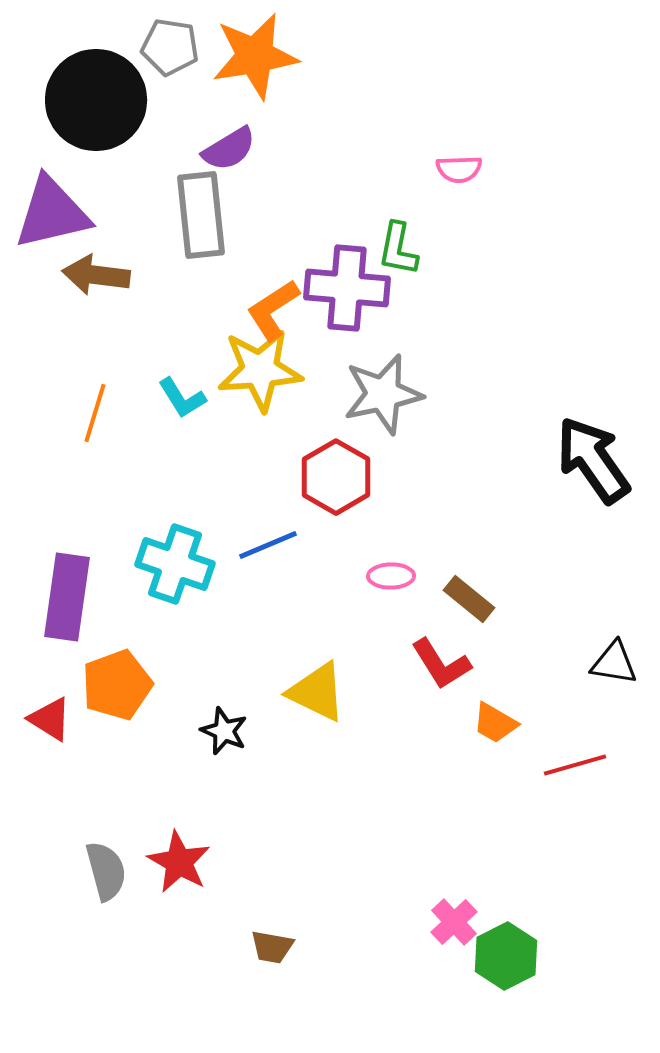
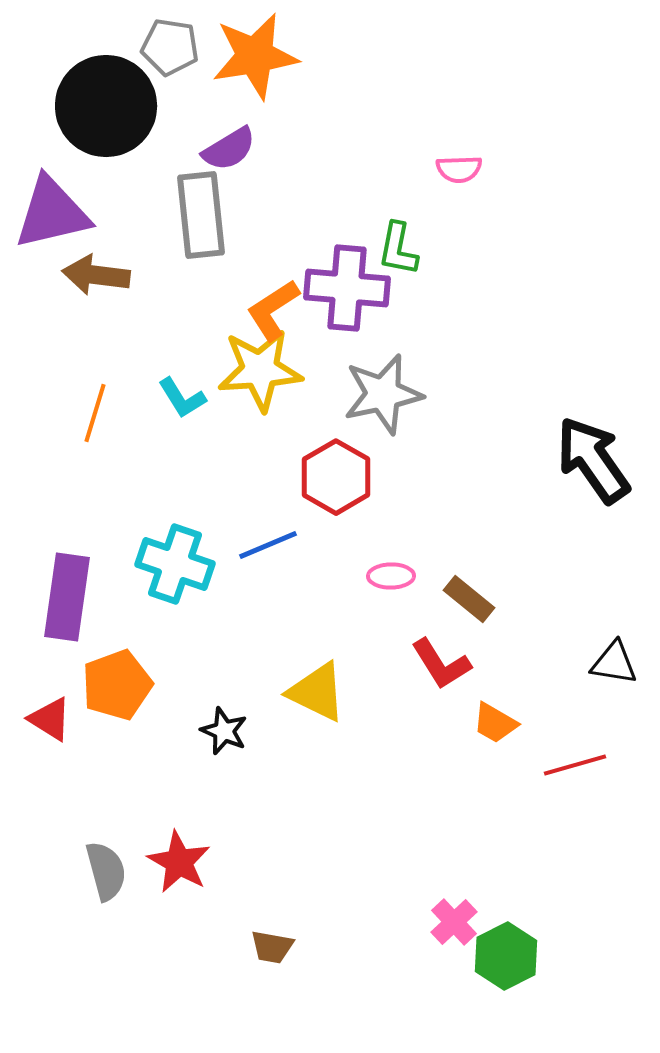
black circle: moved 10 px right, 6 px down
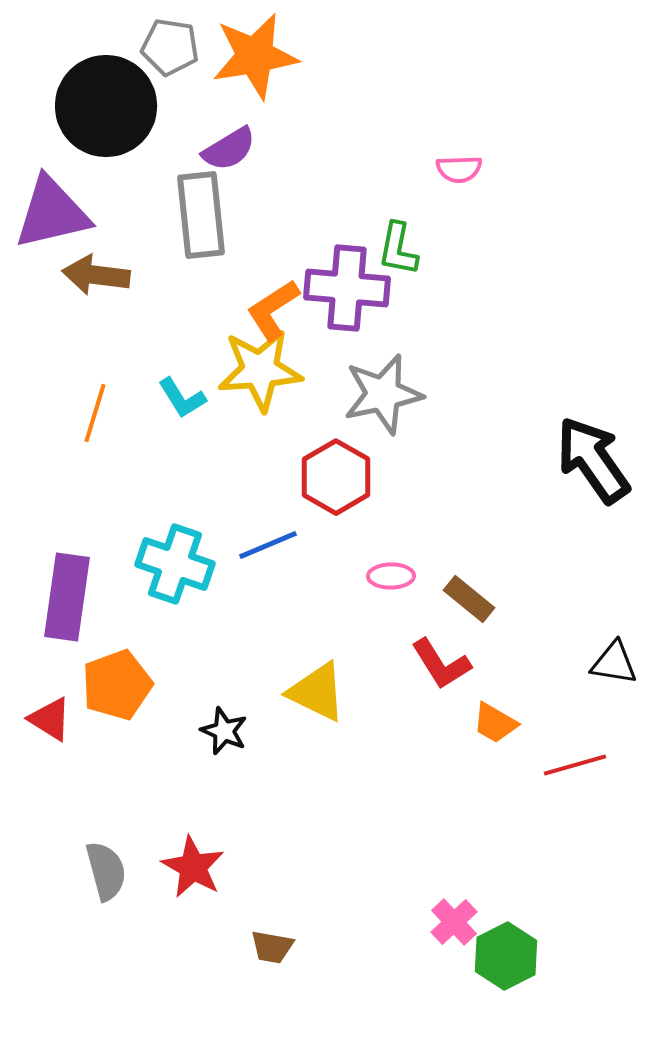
red star: moved 14 px right, 5 px down
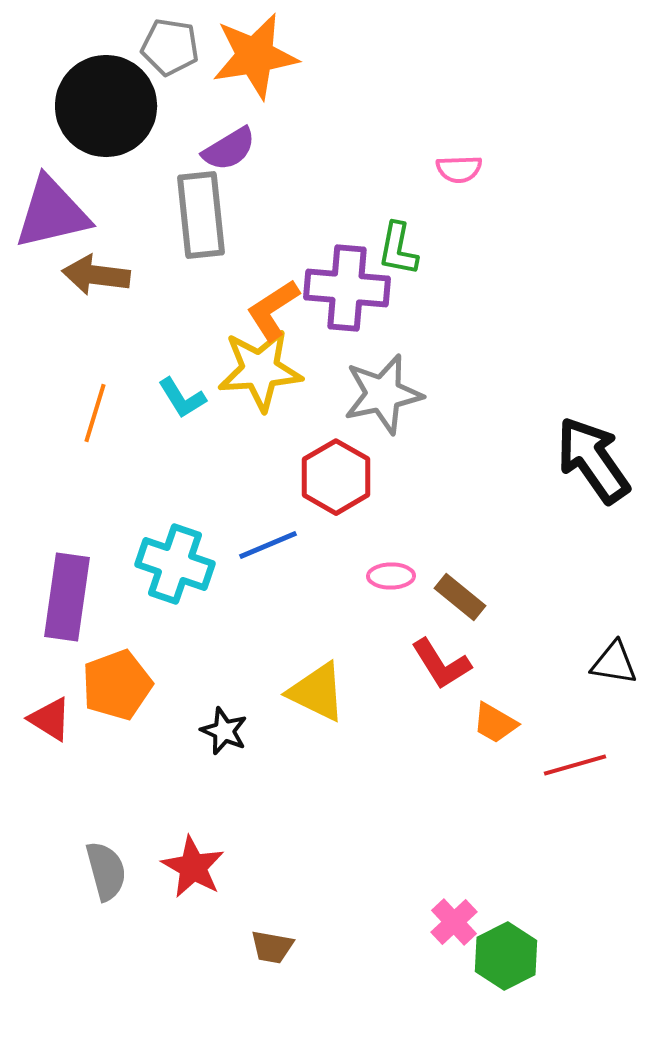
brown rectangle: moved 9 px left, 2 px up
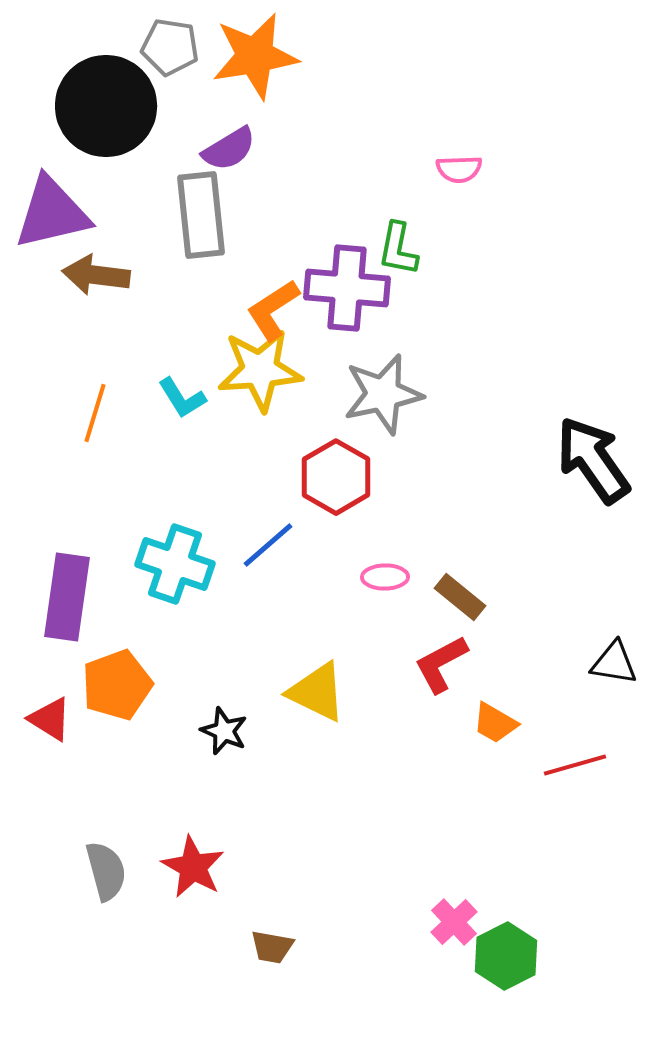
blue line: rotated 18 degrees counterclockwise
pink ellipse: moved 6 px left, 1 px down
red L-shape: rotated 94 degrees clockwise
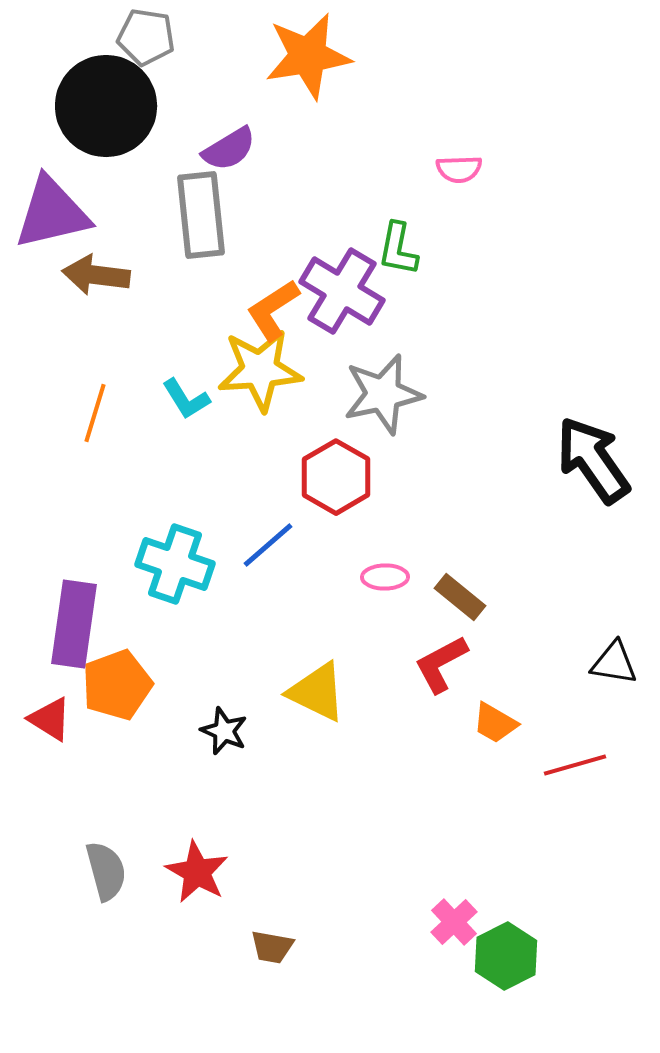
gray pentagon: moved 24 px left, 10 px up
orange star: moved 53 px right
purple cross: moved 5 px left, 3 px down; rotated 26 degrees clockwise
cyan L-shape: moved 4 px right, 1 px down
purple rectangle: moved 7 px right, 27 px down
red star: moved 4 px right, 5 px down
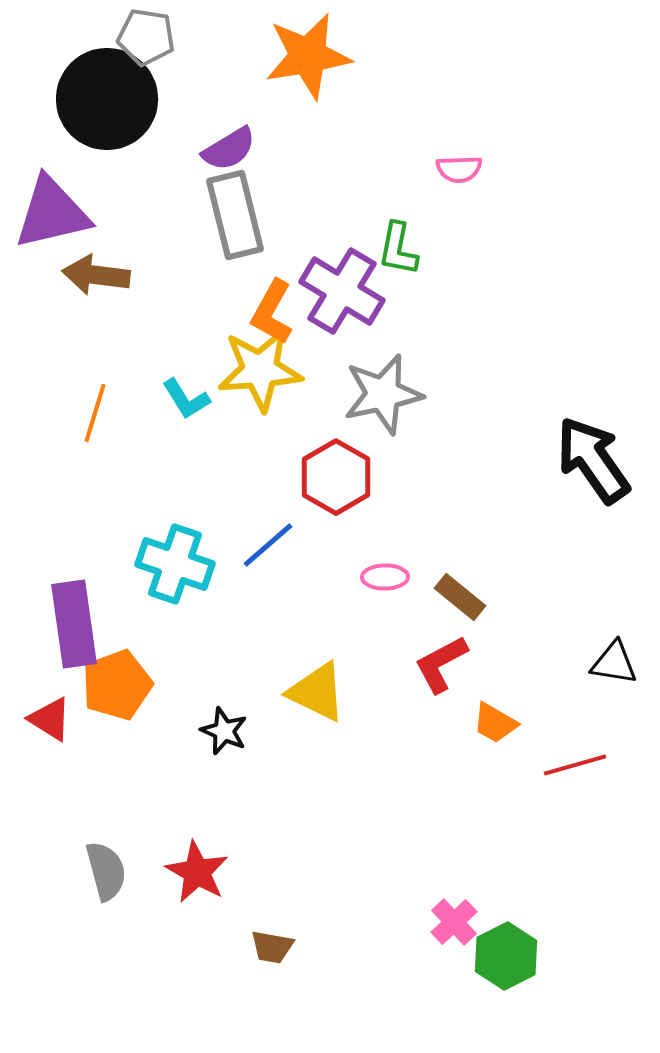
black circle: moved 1 px right, 7 px up
gray rectangle: moved 34 px right; rotated 8 degrees counterclockwise
orange L-shape: moved 1 px left, 2 px down; rotated 28 degrees counterclockwise
purple rectangle: rotated 16 degrees counterclockwise
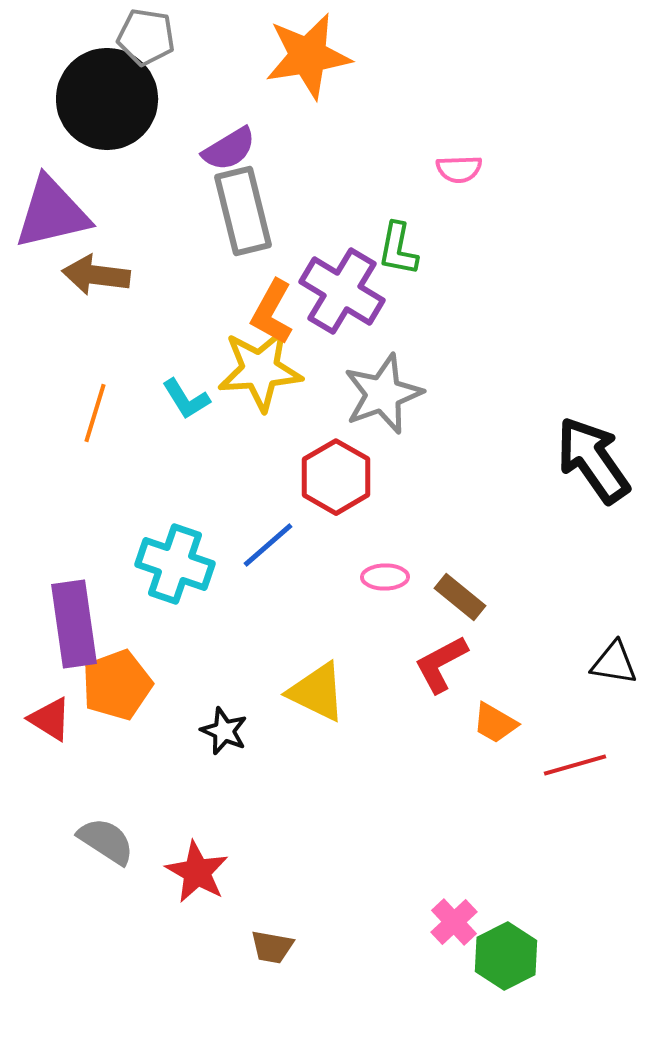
gray rectangle: moved 8 px right, 4 px up
gray star: rotated 8 degrees counterclockwise
gray semicircle: moved 30 px up; rotated 42 degrees counterclockwise
